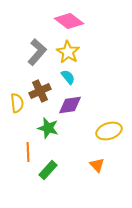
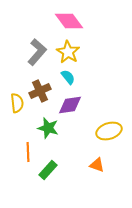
pink diamond: rotated 16 degrees clockwise
orange triangle: rotated 28 degrees counterclockwise
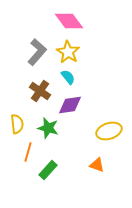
brown cross: rotated 30 degrees counterclockwise
yellow semicircle: moved 21 px down
orange line: rotated 18 degrees clockwise
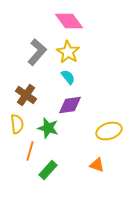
brown cross: moved 14 px left, 4 px down
orange line: moved 2 px right, 1 px up
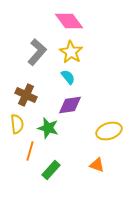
yellow star: moved 3 px right
brown cross: rotated 10 degrees counterclockwise
green rectangle: moved 3 px right
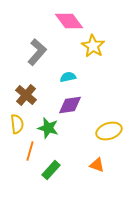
yellow star: moved 22 px right, 6 px up
cyan semicircle: rotated 63 degrees counterclockwise
brown cross: rotated 15 degrees clockwise
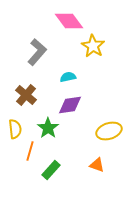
yellow semicircle: moved 2 px left, 5 px down
green star: rotated 20 degrees clockwise
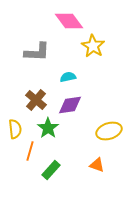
gray L-shape: rotated 52 degrees clockwise
brown cross: moved 10 px right, 5 px down
